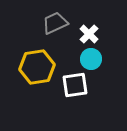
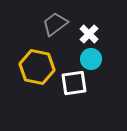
gray trapezoid: moved 1 px down; rotated 12 degrees counterclockwise
yellow hexagon: rotated 20 degrees clockwise
white square: moved 1 px left, 2 px up
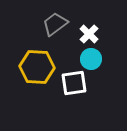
yellow hexagon: rotated 8 degrees counterclockwise
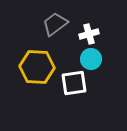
white cross: rotated 30 degrees clockwise
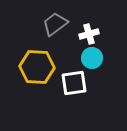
cyan circle: moved 1 px right, 1 px up
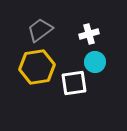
gray trapezoid: moved 15 px left, 6 px down
cyan circle: moved 3 px right, 4 px down
yellow hexagon: rotated 12 degrees counterclockwise
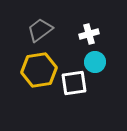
yellow hexagon: moved 2 px right, 3 px down
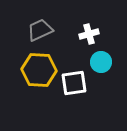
gray trapezoid: rotated 12 degrees clockwise
cyan circle: moved 6 px right
yellow hexagon: rotated 12 degrees clockwise
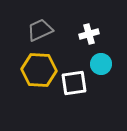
cyan circle: moved 2 px down
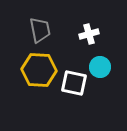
gray trapezoid: rotated 104 degrees clockwise
cyan circle: moved 1 px left, 3 px down
white square: rotated 20 degrees clockwise
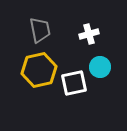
yellow hexagon: rotated 16 degrees counterclockwise
white square: rotated 24 degrees counterclockwise
